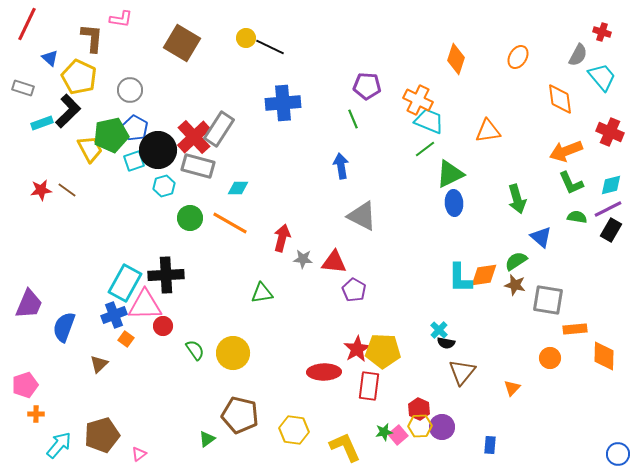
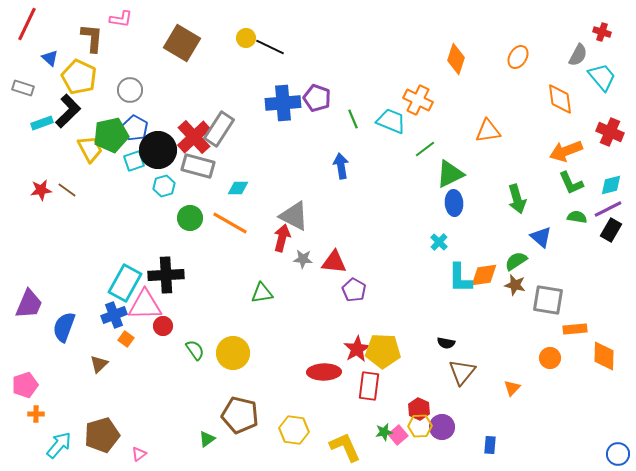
purple pentagon at (367, 86): moved 50 px left, 12 px down; rotated 16 degrees clockwise
cyan trapezoid at (429, 121): moved 38 px left
gray triangle at (362, 216): moved 68 px left
cyan cross at (439, 330): moved 88 px up
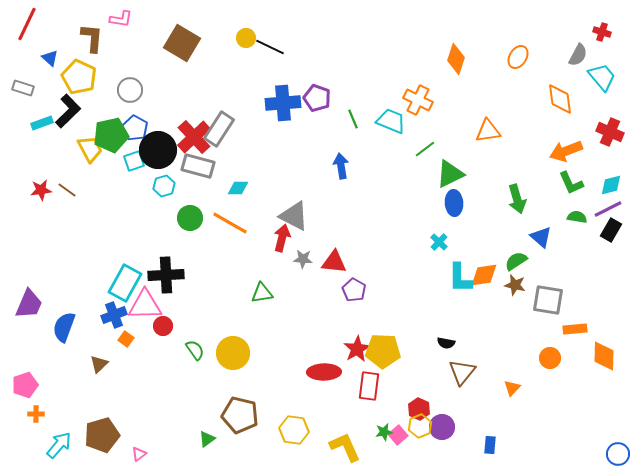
yellow hexagon at (420, 426): rotated 20 degrees counterclockwise
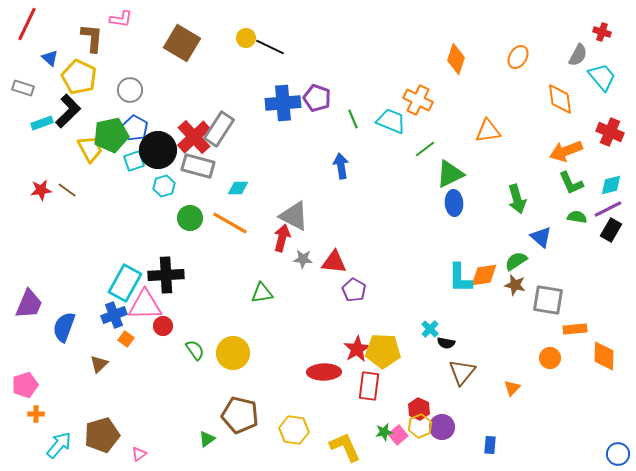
cyan cross at (439, 242): moved 9 px left, 87 px down
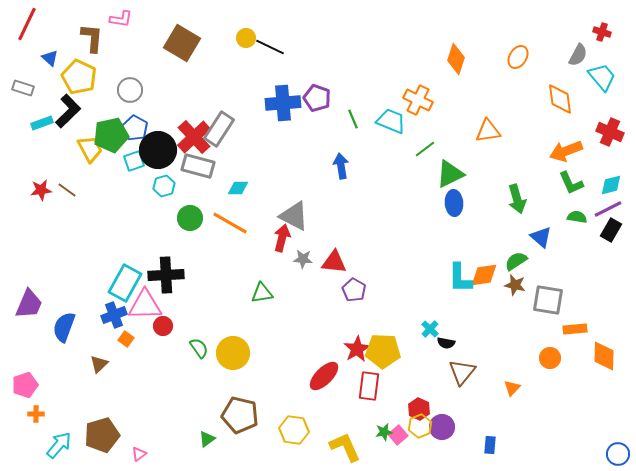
green semicircle at (195, 350): moved 4 px right, 2 px up
red ellipse at (324, 372): moved 4 px down; rotated 44 degrees counterclockwise
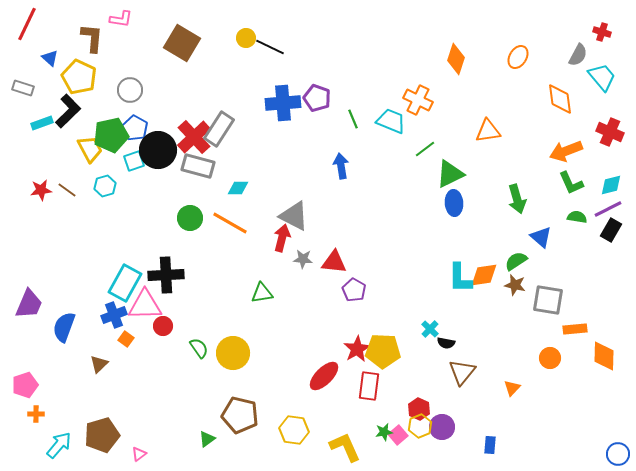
cyan hexagon at (164, 186): moved 59 px left
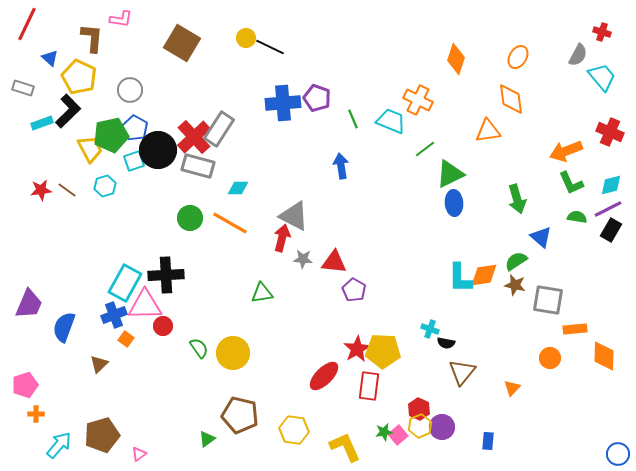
orange diamond at (560, 99): moved 49 px left
cyan cross at (430, 329): rotated 24 degrees counterclockwise
blue rectangle at (490, 445): moved 2 px left, 4 px up
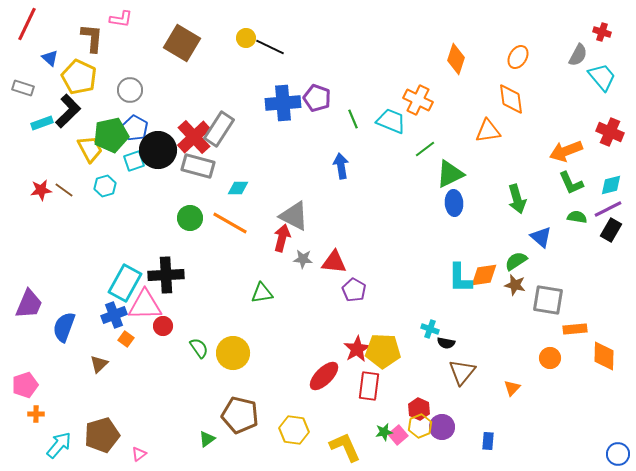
brown line at (67, 190): moved 3 px left
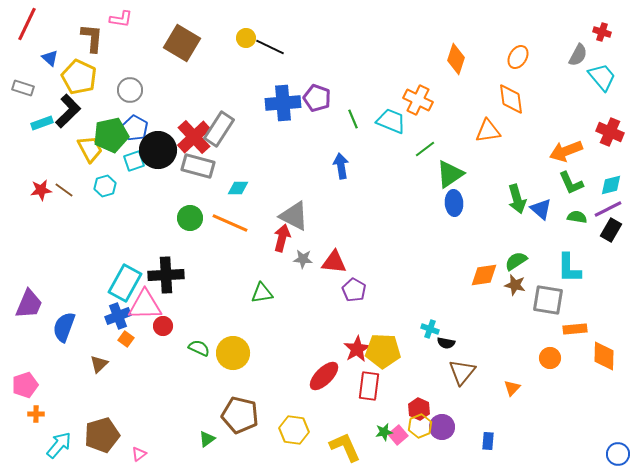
green triangle at (450, 174): rotated 8 degrees counterclockwise
orange line at (230, 223): rotated 6 degrees counterclockwise
blue triangle at (541, 237): moved 28 px up
cyan L-shape at (460, 278): moved 109 px right, 10 px up
blue cross at (114, 315): moved 4 px right, 1 px down
green semicircle at (199, 348): rotated 30 degrees counterclockwise
